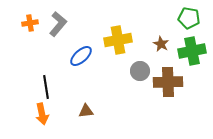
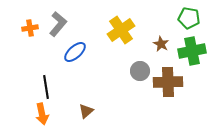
orange cross: moved 5 px down
yellow cross: moved 3 px right, 10 px up; rotated 24 degrees counterclockwise
blue ellipse: moved 6 px left, 4 px up
brown triangle: rotated 35 degrees counterclockwise
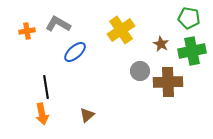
gray L-shape: rotated 100 degrees counterclockwise
orange cross: moved 3 px left, 3 px down
brown triangle: moved 1 px right, 4 px down
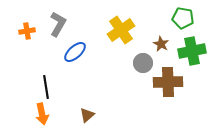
green pentagon: moved 6 px left
gray L-shape: rotated 90 degrees clockwise
gray circle: moved 3 px right, 8 px up
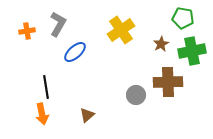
brown star: rotated 14 degrees clockwise
gray circle: moved 7 px left, 32 px down
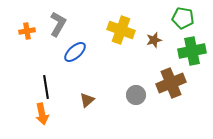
yellow cross: rotated 36 degrees counterclockwise
brown star: moved 7 px left, 4 px up; rotated 14 degrees clockwise
brown cross: moved 3 px right, 1 px down; rotated 20 degrees counterclockwise
brown triangle: moved 15 px up
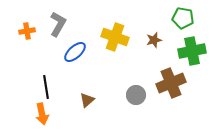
yellow cross: moved 6 px left, 7 px down
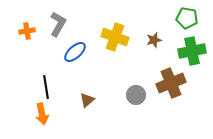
green pentagon: moved 4 px right
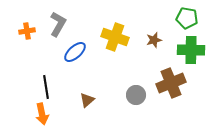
green cross: moved 1 px left, 1 px up; rotated 12 degrees clockwise
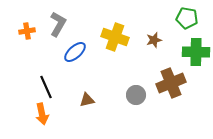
green cross: moved 5 px right, 2 px down
black line: rotated 15 degrees counterclockwise
brown triangle: rotated 28 degrees clockwise
